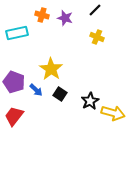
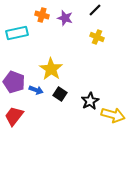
blue arrow: rotated 24 degrees counterclockwise
yellow arrow: moved 2 px down
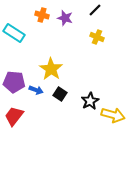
cyan rectangle: moved 3 px left; rotated 45 degrees clockwise
purple pentagon: rotated 15 degrees counterclockwise
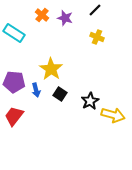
orange cross: rotated 24 degrees clockwise
blue arrow: rotated 56 degrees clockwise
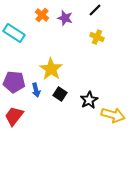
black star: moved 1 px left, 1 px up
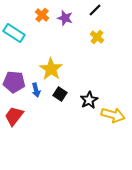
yellow cross: rotated 16 degrees clockwise
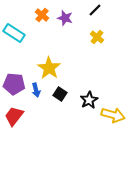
yellow star: moved 2 px left, 1 px up
purple pentagon: moved 2 px down
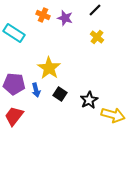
orange cross: moved 1 px right; rotated 16 degrees counterclockwise
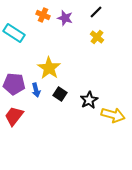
black line: moved 1 px right, 2 px down
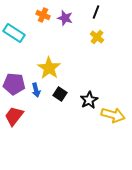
black line: rotated 24 degrees counterclockwise
